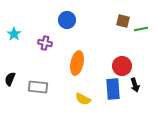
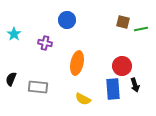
brown square: moved 1 px down
black semicircle: moved 1 px right
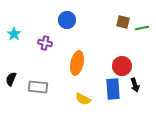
green line: moved 1 px right, 1 px up
